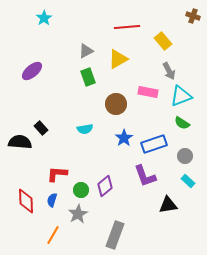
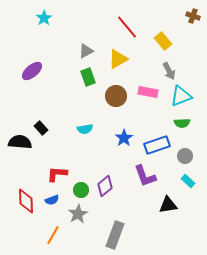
red line: rotated 55 degrees clockwise
brown circle: moved 8 px up
green semicircle: rotated 35 degrees counterclockwise
blue rectangle: moved 3 px right, 1 px down
blue semicircle: rotated 128 degrees counterclockwise
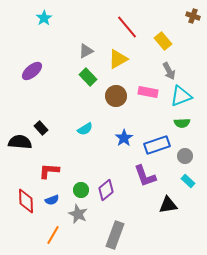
green rectangle: rotated 24 degrees counterclockwise
cyan semicircle: rotated 21 degrees counterclockwise
red L-shape: moved 8 px left, 3 px up
purple diamond: moved 1 px right, 4 px down
gray star: rotated 18 degrees counterclockwise
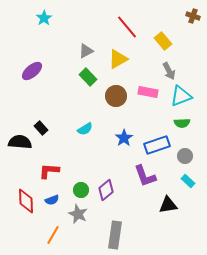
gray rectangle: rotated 12 degrees counterclockwise
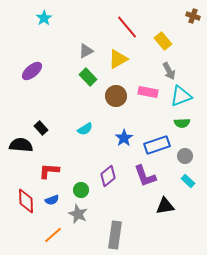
black semicircle: moved 1 px right, 3 px down
purple diamond: moved 2 px right, 14 px up
black triangle: moved 3 px left, 1 px down
orange line: rotated 18 degrees clockwise
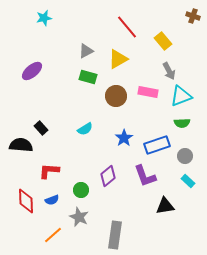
cyan star: rotated 21 degrees clockwise
green rectangle: rotated 30 degrees counterclockwise
gray star: moved 1 px right, 3 px down
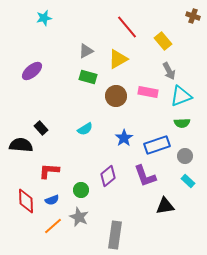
orange line: moved 9 px up
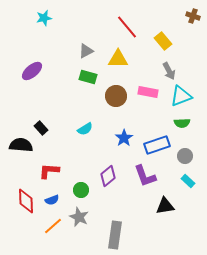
yellow triangle: rotated 30 degrees clockwise
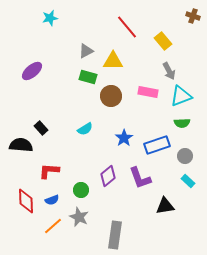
cyan star: moved 6 px right
yellow triangle: moved 5 px left, 2 px down
brown circle: moved 5 px left
purple L-shape: moved 5 px left, 2 px down
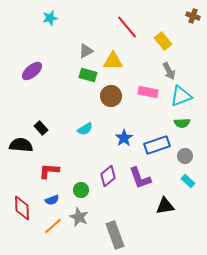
green rectangle: moved 2 px up
red diamond: moved 4 px left, 7 px down
gray rectangle: rotated 28 degrees counterclockwise
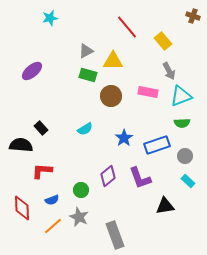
red L-shape: moved 7 px left
